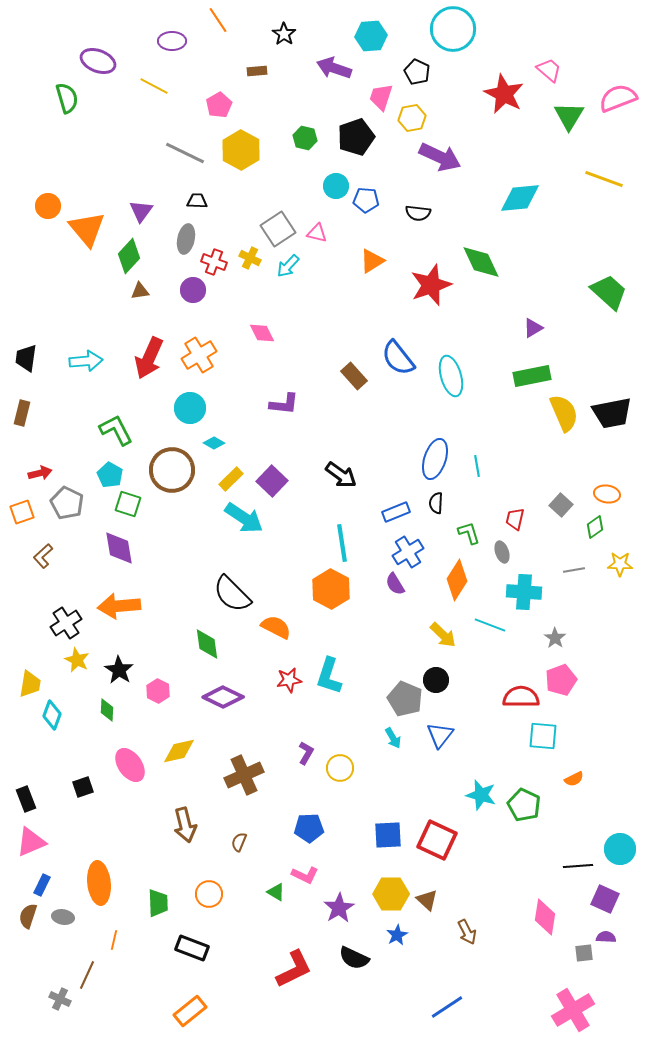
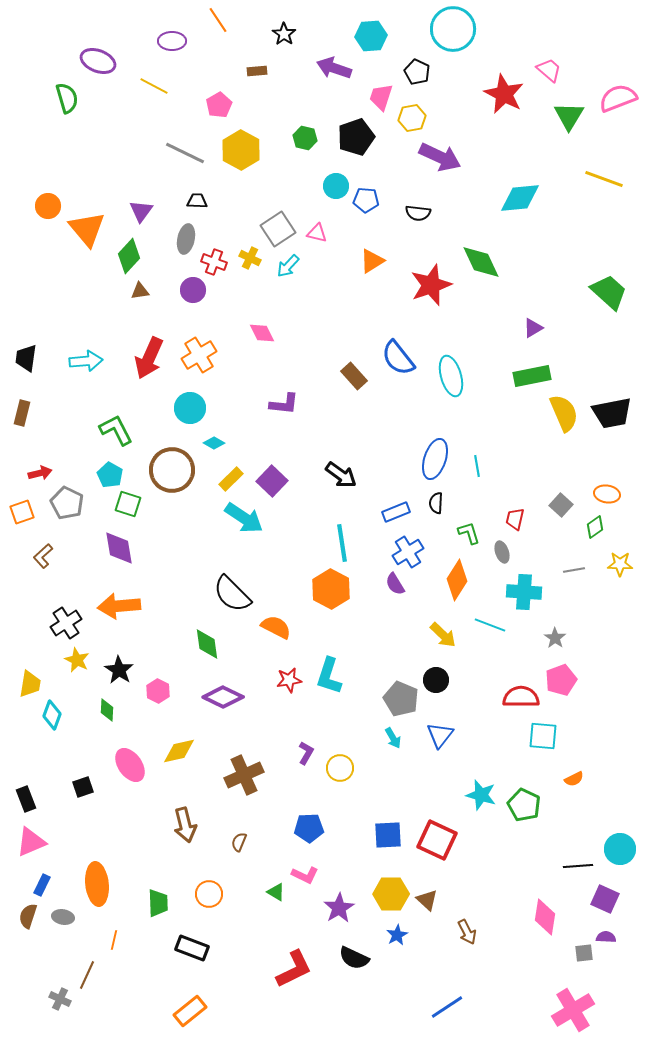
gray pentagon at (405, 699): moved 4 px left
orange ellipse at (99, 883): moved 2 px left, 1 px down
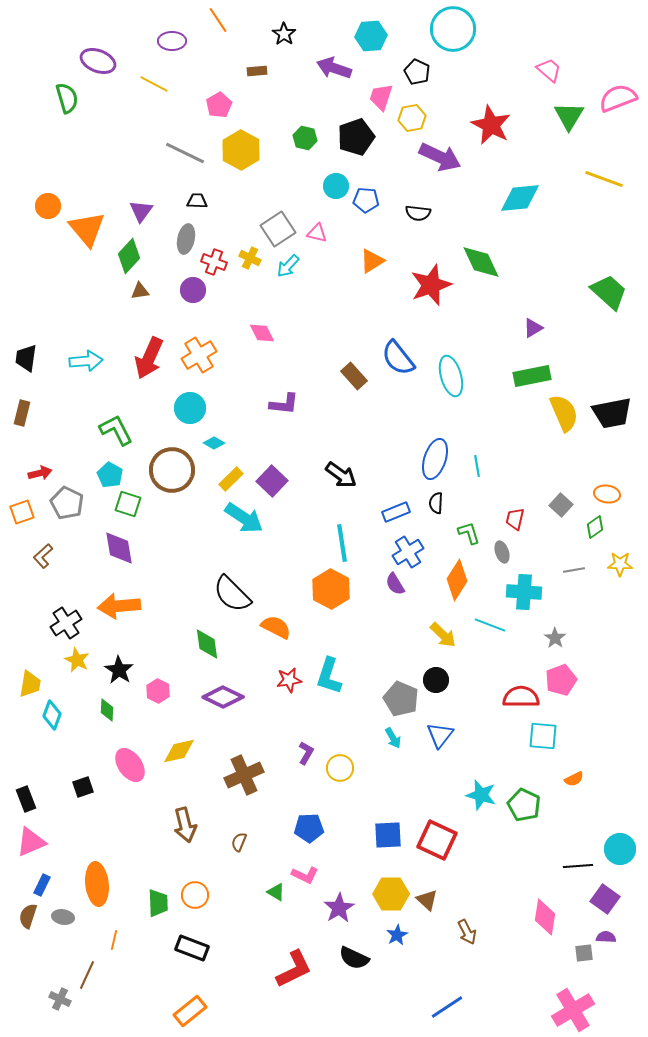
yellow line at (154, 86): moved 2 px up
red star at (504, 94): moved 13 px left, 31 px down
orange circle at (209, 894): moved 14 px left, 1 px down
purple square at (605, 899): rotated 12 degrees clockwise
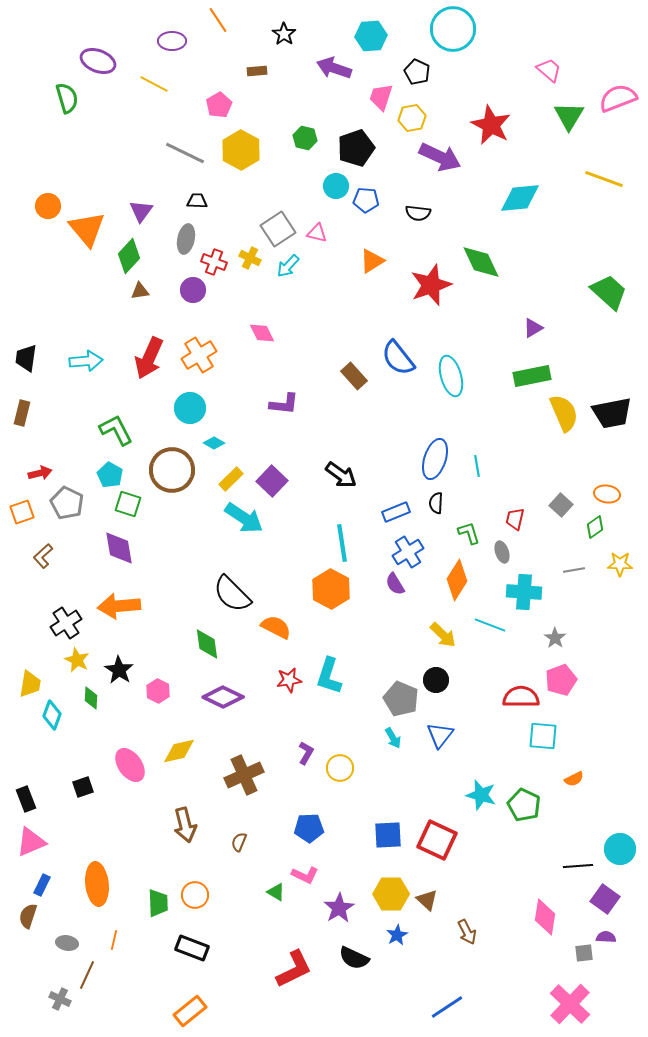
black pentagon at (356, 137): moved 11 px down
green diamond at (107, 710): moved 16 px left, 12 px up
gray ellipse at (63, 917): moved 4 px right, 26 px down
pink cross at (573, 1010): moved 3 px left, 6 px up; rotated 15 degrees counterclockwise
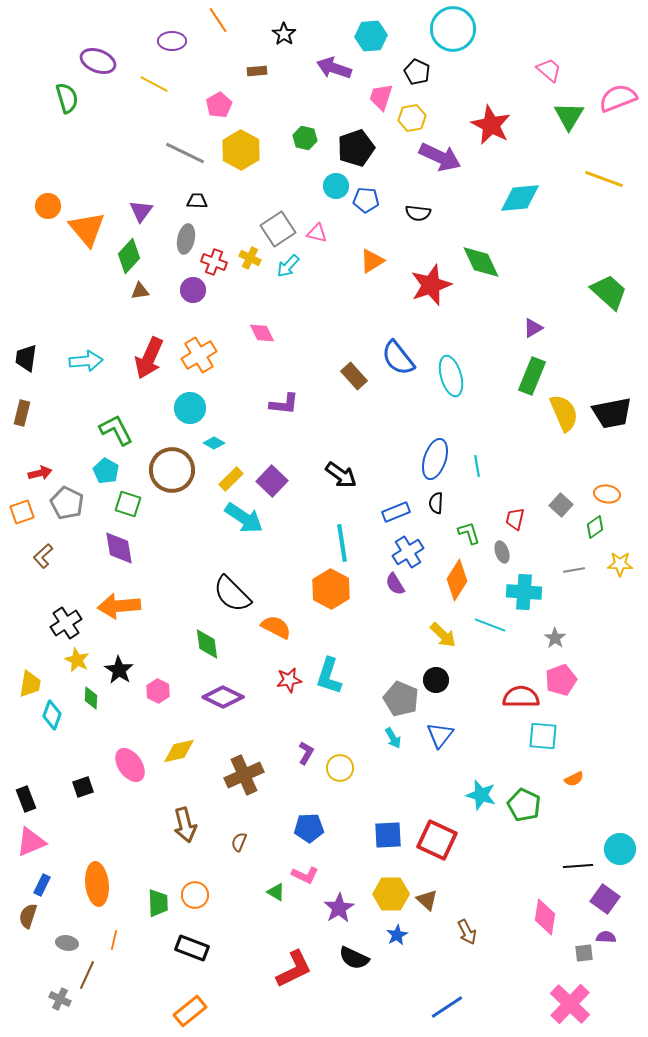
green rectangle at (532, 376): rotated 57 degrees counterclockwise
cyan pentagon at (110, 475): moved 4 px left, 4 px up
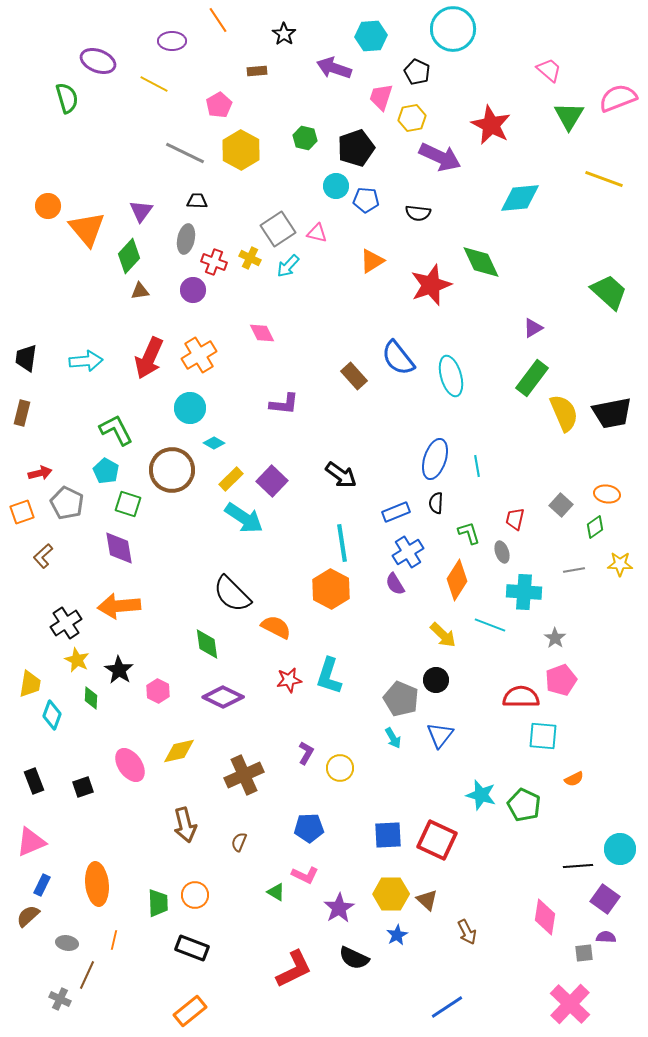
green rectangle at (532, 376): moved 2 px down; rotated 15 degrees clockwise
black rectangle at (26, 799): moved 8 px right, 18 px up
brown semicircle at (28, 916): rotated 30 degrees clockwise
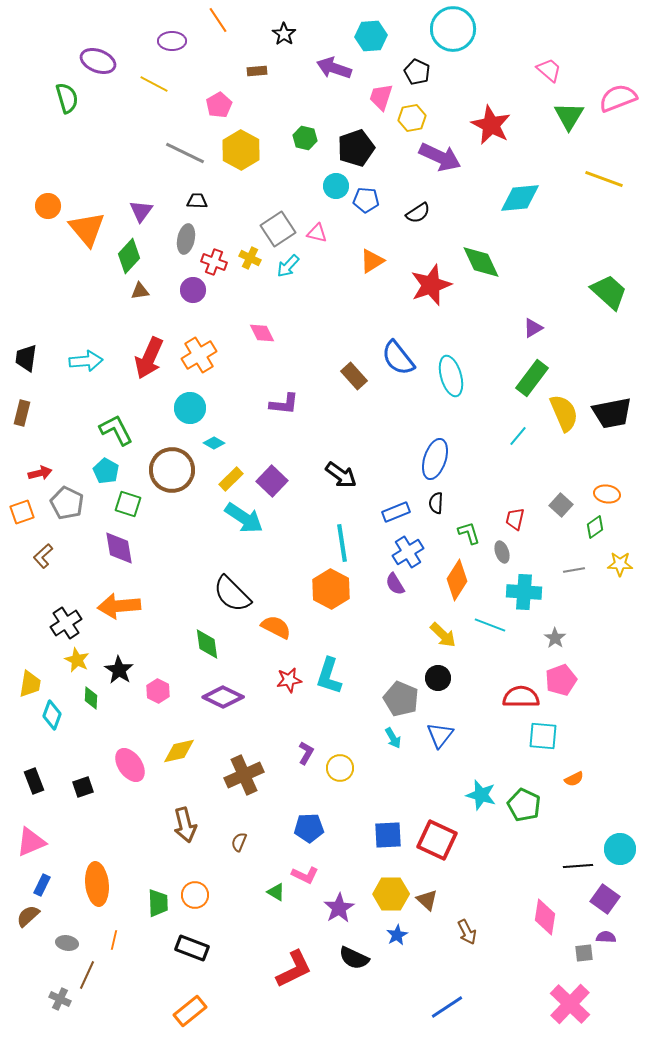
black semicircle at (418, 213): rotated 40 degrees counterclockwise
cyan line at (477, 466): moved 41 px right, 30 px up; rotated 50 degrees clockwise
black circle at (436, 680): moved 2 px right, 2 px up
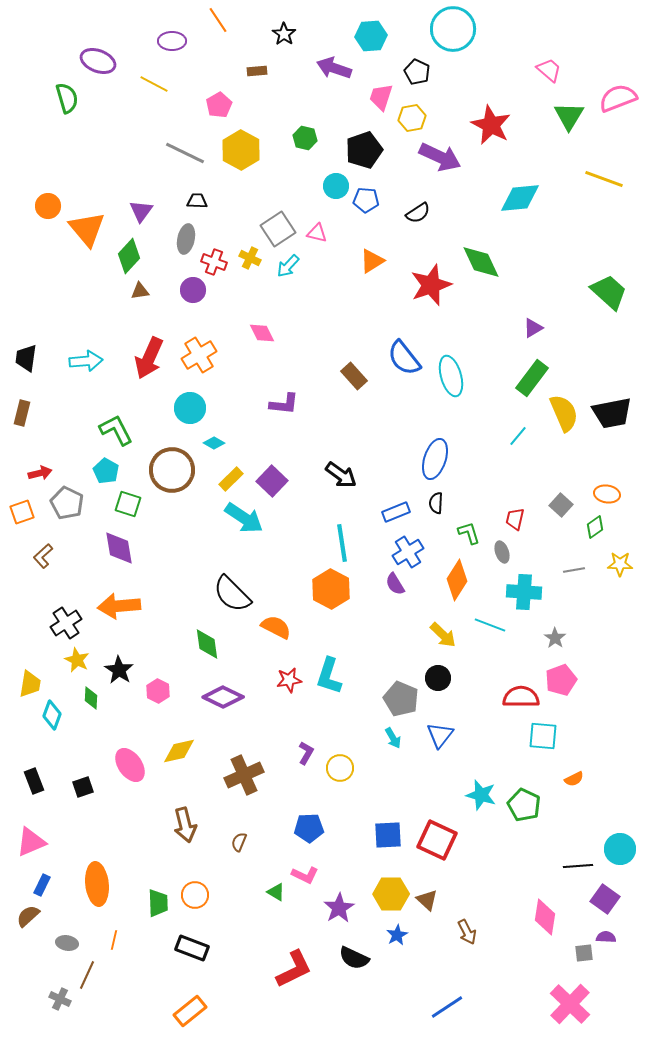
black pentagon at (356, 148): moved 8 px right, 2 px down
blue semicircle at (398, 358): moved 6 px right
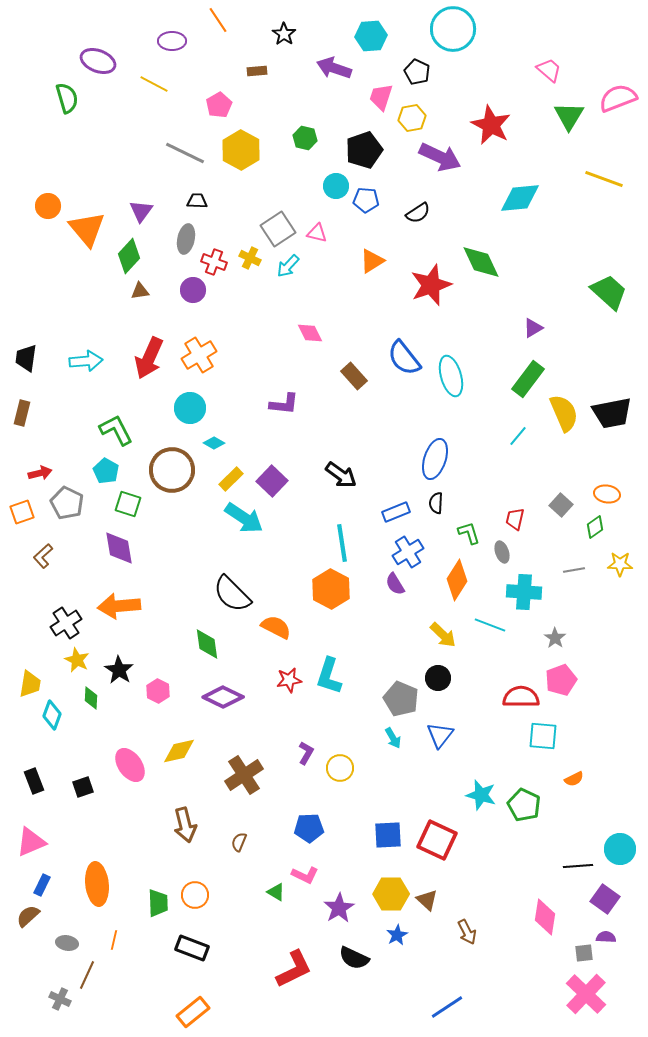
pink diamond at (262, 333): moved 48 px right
green rectangle at (532, 378): moved 4 px left, 1 px down
brown cross at (244, 775): rotated 9 degrees counterclockwise
pink cross at (570, 1004): moved 16 px right, 10 px up
orange rectangle at (190, 1011): moved 3 px right, 1 px down
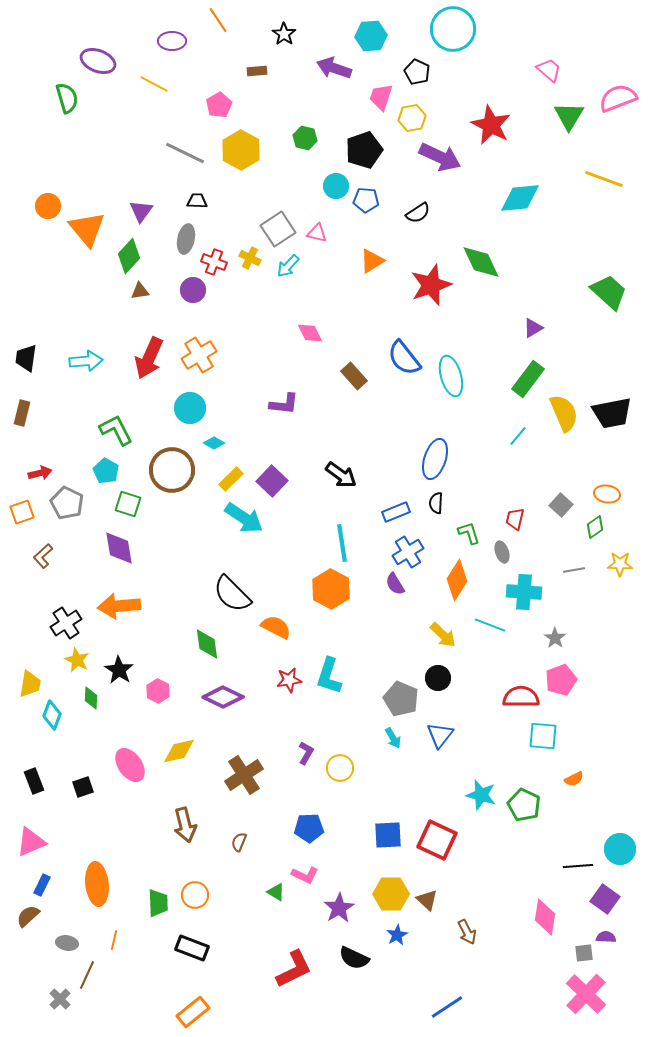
gray cross at (60, 999): rotated 20 degrees clockwise
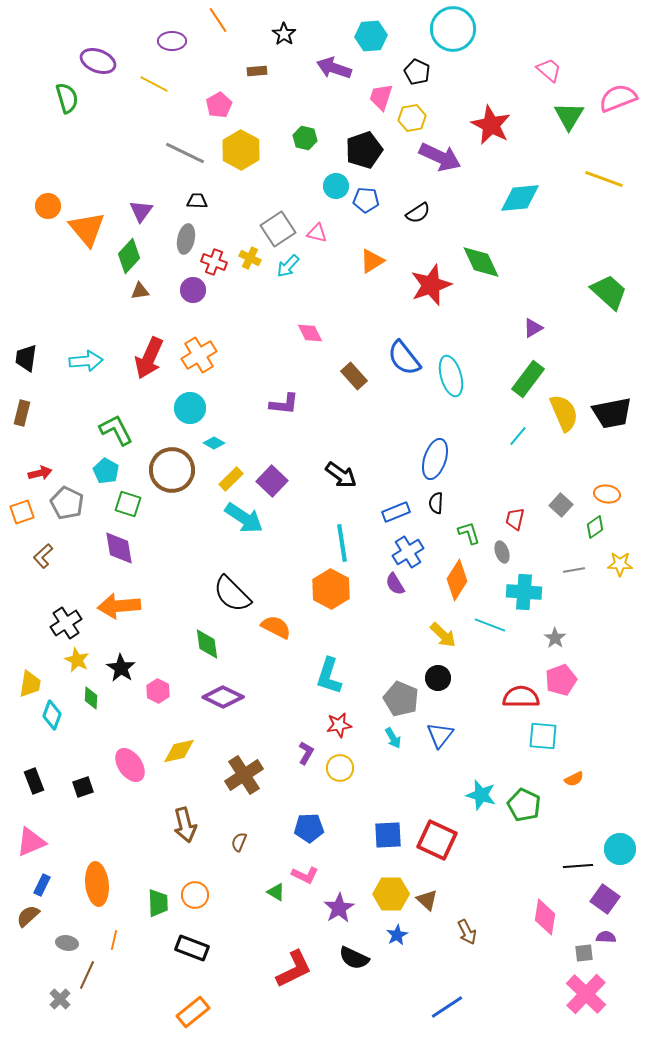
black star at (119, 670): moved 2 px right, 2 px up
red star at (289, 680): moved 50 px right, 45 px down
